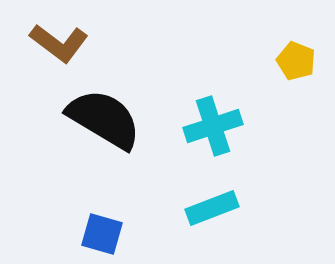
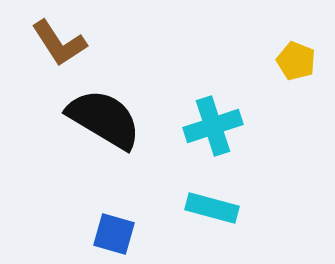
brown L-shape: rotated 20 degrees clockwise
cyan rectangle: rotated 36 degrees clockwise
blue square: moved 12 px right
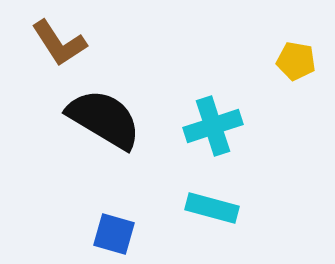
yellow pentagon: rotated 12 degrees counterclockwise
